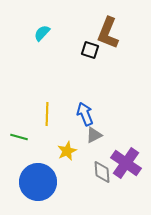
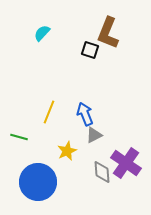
yellow line: moved 2 px right, 2 px up; rotated 20 degrees clockwise
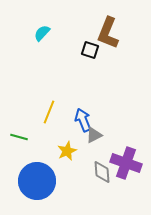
blue arrow: moved 2 px left, 6 px down
purple cross: rotated 16 degrees counterclockwise
blue circle: moved 1 px left, 1 px up
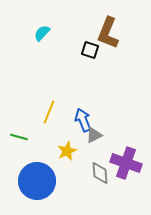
gray diamond: moved 2 px left, 1 px down
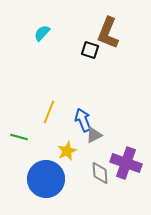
blue circle: moved 9 px right, 2 px up
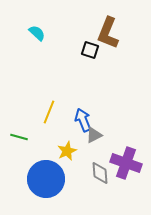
cyan semicircle: moved 5 px left; rotated 90 degrees clockwise
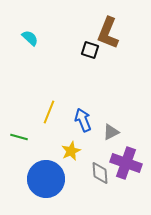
cyan semicircle: moved 7 px left, 5 px down
gray triangle: moved 17 px right, 3 px up
yellow star: moved 4 px right
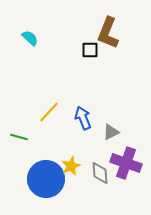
black square: rotated 18 degrees counterclockwise
yellow line: rotated 20 degrees clockwise
blue arrow: moved 2 px up
yellow star: moved 15 px down
